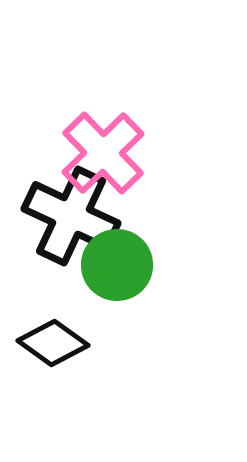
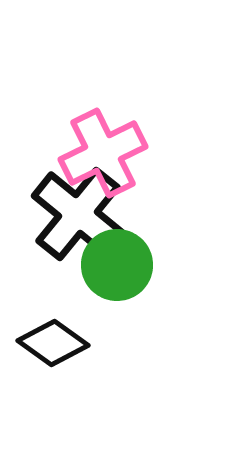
pink cross: rotated 18 degrees clockwise
black cross: moved 7 px right, 2 px up; rotated 14 degrees clockwise
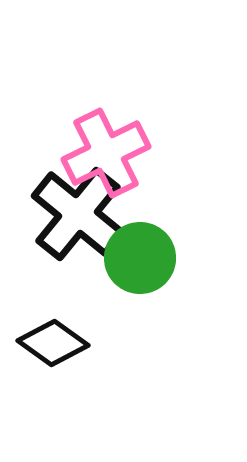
pink cross: moved 3 px right
green circle: moved 23 px right, 7 px up
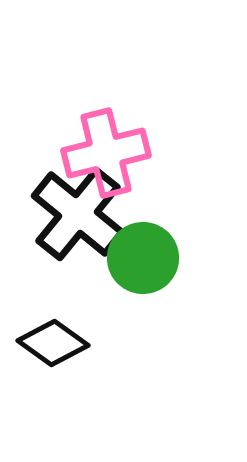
pink cross: rotated 12 degrees clockwise
green circle: moved 3 px right
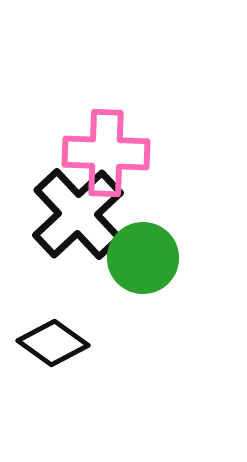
pink cross: rotated 16 degrees clockwise
black cross: rotated 8 degrees clockwise
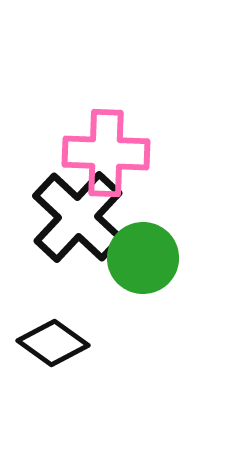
black cross: moved 3 px down; rotated 4 degrees counterclockwise
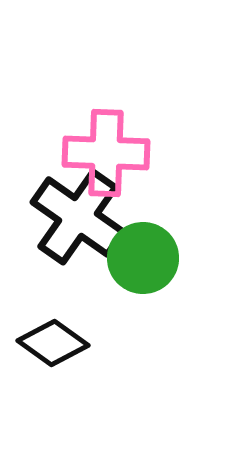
black cross: rotated 8 degrees counterclockwise
